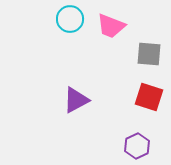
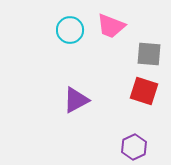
cyan circle: moved 11 px down
red square: moved 5 px left, 6 px up
purple hexagon: moved 3 px left, 1 px down
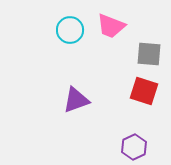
purple triangle: rotated 8 degrees clockwise
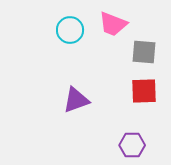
pink trapezoid: moved 2 px right, 2 px up
gray square: moved 5 px left, 2 px up
red square: rotated 20 degrees counterclockwise
purple hexagon: moved 2 px left, 2 px up; rotated 25 degrees clockwise
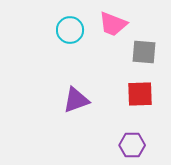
red square: moved 4 px left, 3 px down
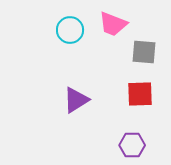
purple triangle: rotated 12 degrees counterclockwise
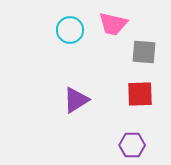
pink trapezoid: rotated 8 degrees counterclockwise
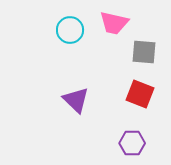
pink trapezoid: moved 1 px right, 1 px up
red square: rotated 24 degrees clockwise
purple triangle: rotated 44 degrees counterclockwise
purple hexagon: moved 2 px up
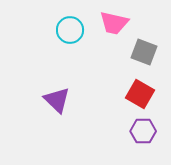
gray square: rotated 16 degrees clockwise
red square: rotated 8 degrees clockwise
purple triangle: moved 19 px left
purple hexagon: moved 11 px right, 12 px up
